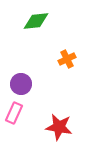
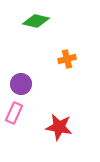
green diamond: rotated 20 degrees clockwise
orange cross: rotated 12 degrees clockwise
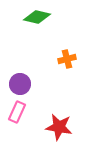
green diamond: moved 1 px right, 4 px up
purple circle: moved 1 px left
pink rectangle: moved 3 px right, 1 px up
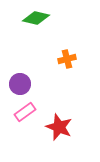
green diamond: moved 1 px left, 1 px down
pink rectangle: moved 8 px right; rotated 30 degrees clockwise
red star: rotated 12 degrees clockwise
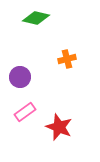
purple circle: moved 7 px up
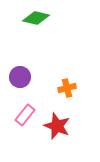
orange cross: moved 29 px down
pink rectangle: moved 3 px down; rotated 15 degrees counterclockwise
red star: moved 2 px left, 1 px up
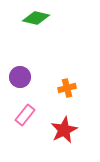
red star: moved 7 px right, 4 px down; rotated 24 degrees clockwise
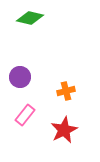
green diamond: moved 6 px left
orange cross: moved 1 px left, 3 px down
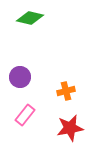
red star: moved 6 px right, 2 px up; rotated 16 degrees clockwise
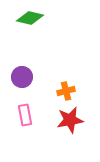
purple circle: moved 2 px right
pink rectangle: rotated 50 degrees counterclockwise
red star: moved 8 px up
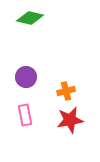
purple circle: moved 4 px right
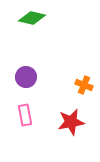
green diamond: moved 2 px right
orange cross: moved 18 px right, 6 px up; rotated 36 degrees clockwise
red star: moved 1 px right, 2 px down
